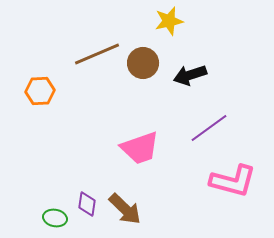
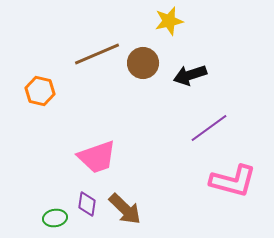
orange hexagon: rotated 16 degrees clockwise
pink trapezoid: moved 43 px left, 9 px down
green ellipse: rotated 20 degrees counterclockwise
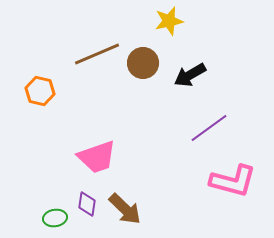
black arrow: rotated 12 degrees counterclockwise
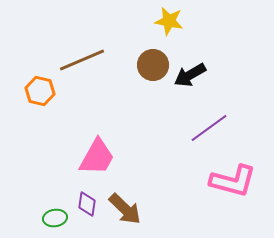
yellow star: rotated 24 degrees clockwise
brown line: moved 15 px left, 6 px down
brown circle: moved 10 px right, 2 px down
pink trapezoid: rotated 42 degrees counterclockwise
